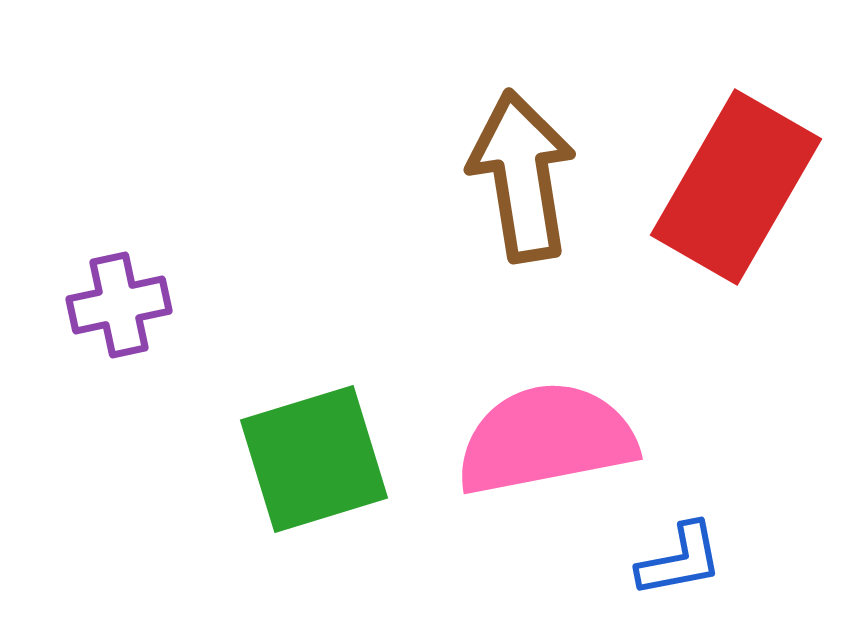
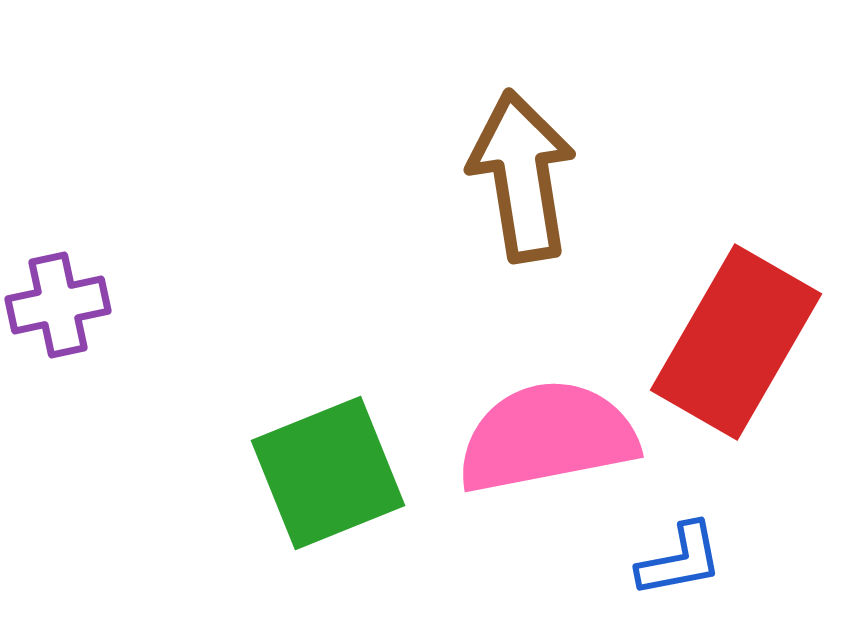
red rectangle: moved 155 px down
purple cross: moved 61 px left
pink semicircle: moved 1 px right, 2 px up
green square: moved 14 px right, 14 px down; rotated 5 degrees counterclockwise
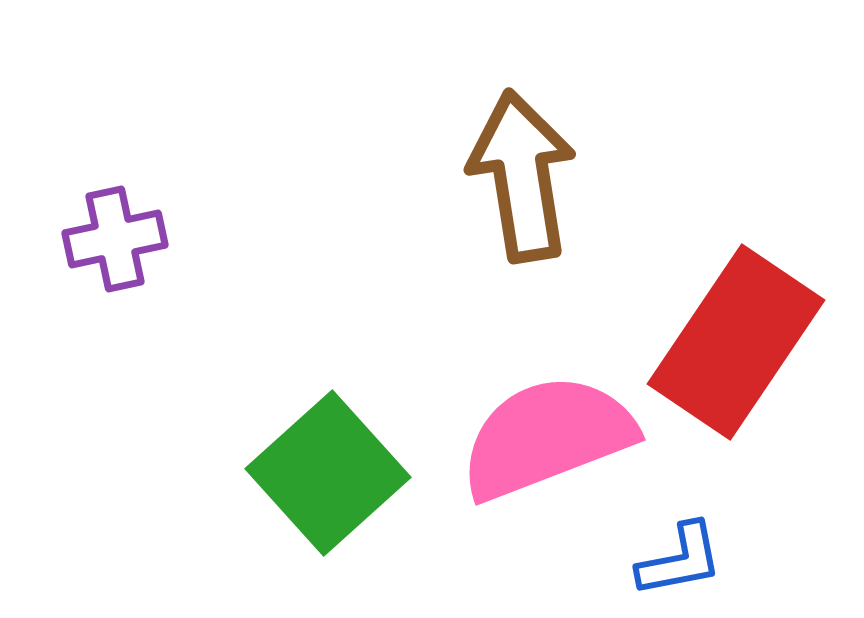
purple cross: moved 57 px right, 66 px up
red rectangle: rotated 4 degrees clockwise
pink semicircle: rotated 10 degrees counterclockwise
green square: rotated 20 degrees counterclockwise
